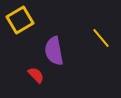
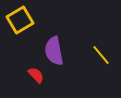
yellow line: moved 17 px down
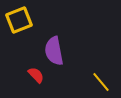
yellow square: moved 1 px left; rotated 8 degrees clockwise
yellow line: moved 27 px down
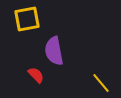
yellow square: moved 8 px right, 1 px up; rotated 12 degrees clockwise
yellow line: moved 1 px down
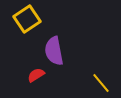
yellow square: rotated 24 degrees counterclockwise
red semicircle: rotated 78 degrees counterclockwise
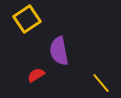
purple semicircle: moved 5 px right
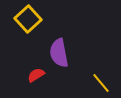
yellow square: moved 1 px right; rotated 8 degrees counterclockwise
purple semicircle: moved 2 px down
